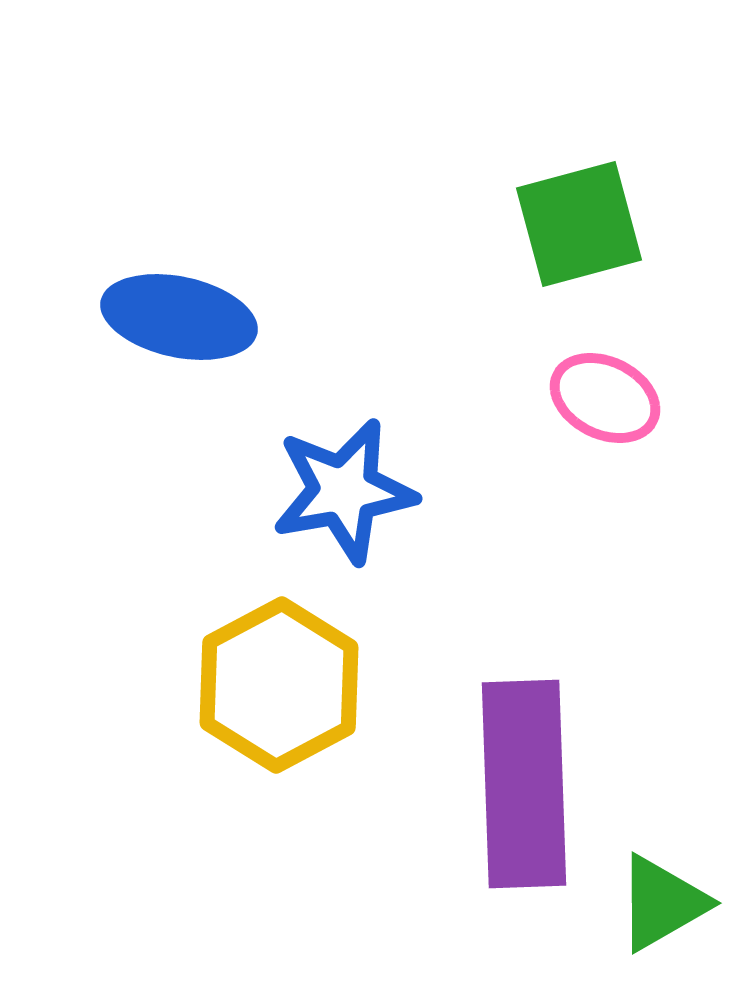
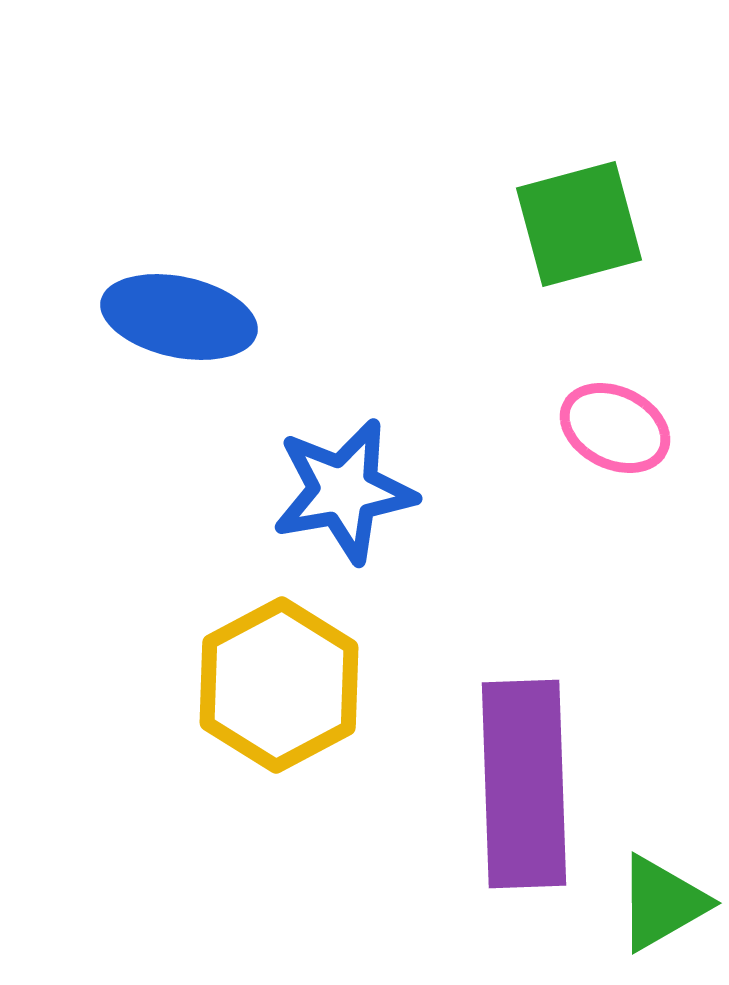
pink ellipse: moved 10 px right, 30 px down
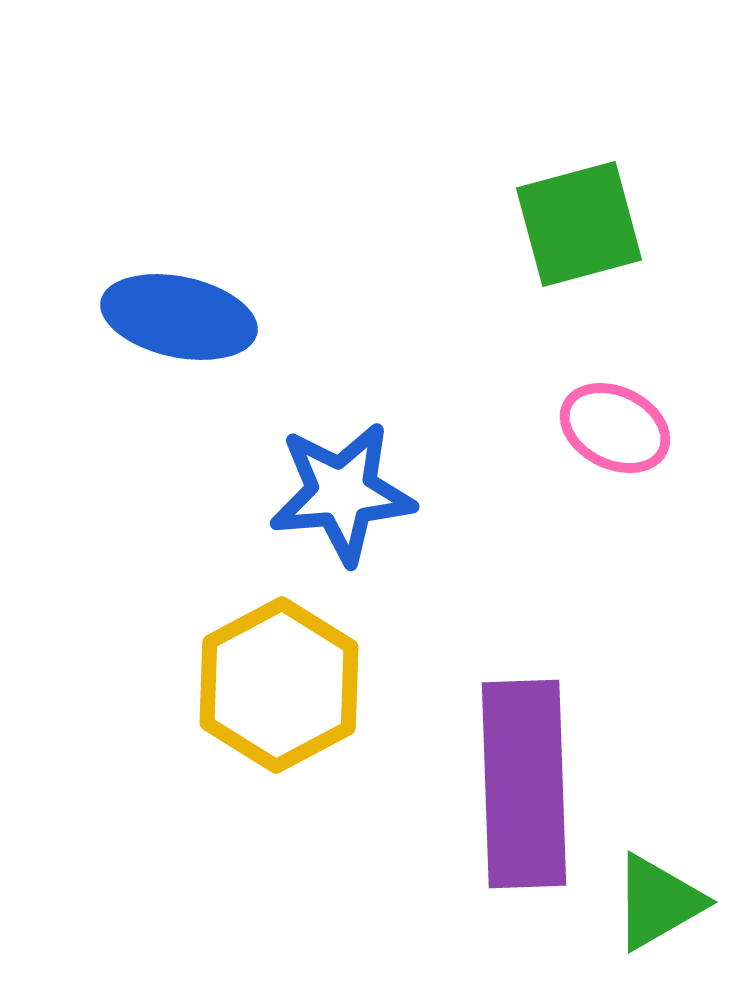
blue star: moved 2 px left, 2 px down; rotated 5 degrees clockwise
green triangle: moved 4 px left, 1 px up
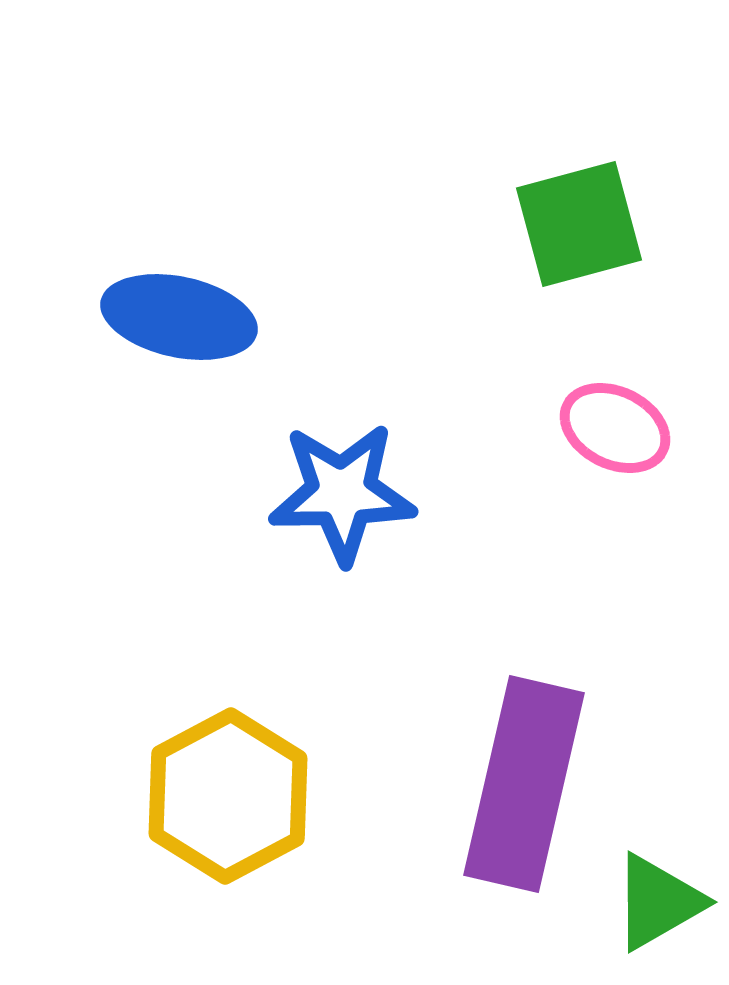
blue star: rotated 4 degrees clockwise
yellow hexagon: moved 51 px left, 111 px down
purple rectangle: rotated 15 degrees clockwise
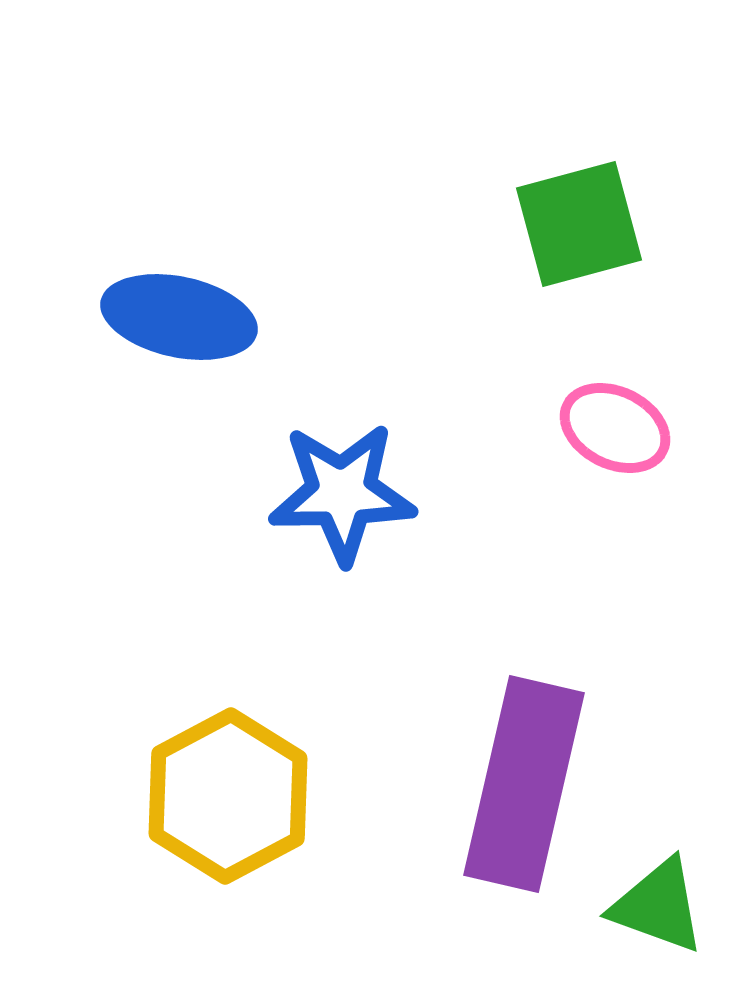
green triangle: moved 4 px down; rotated 50 degrees clockwise
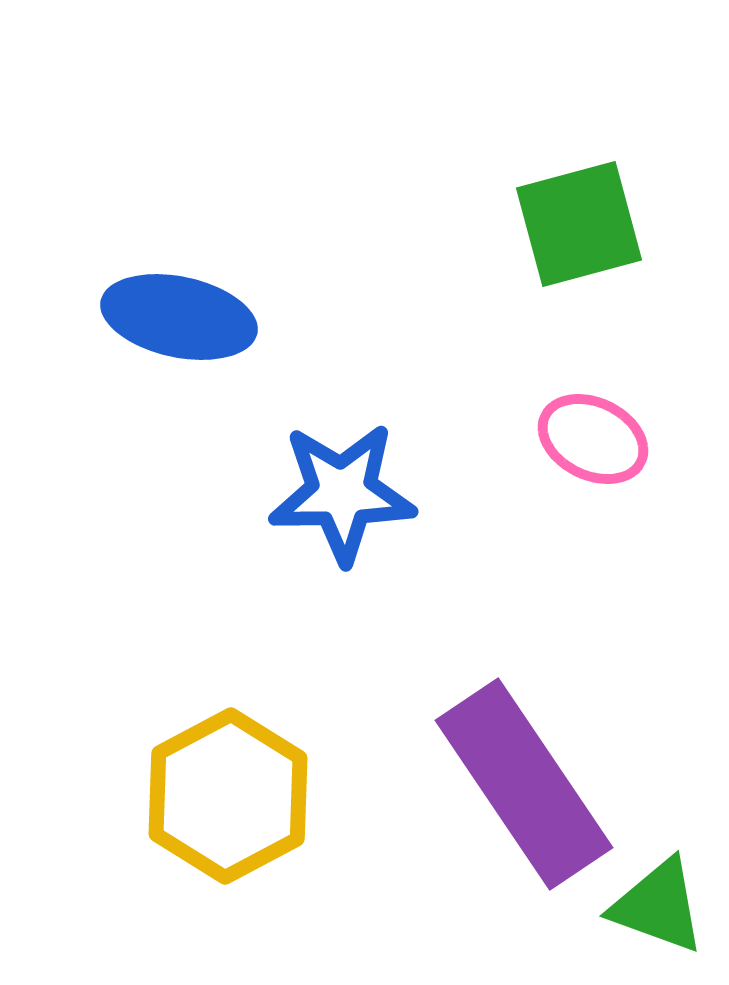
pink ellipse: moved 22 px left, 11 px down
purple rectangle: rotated 47 degrees counterclockwise
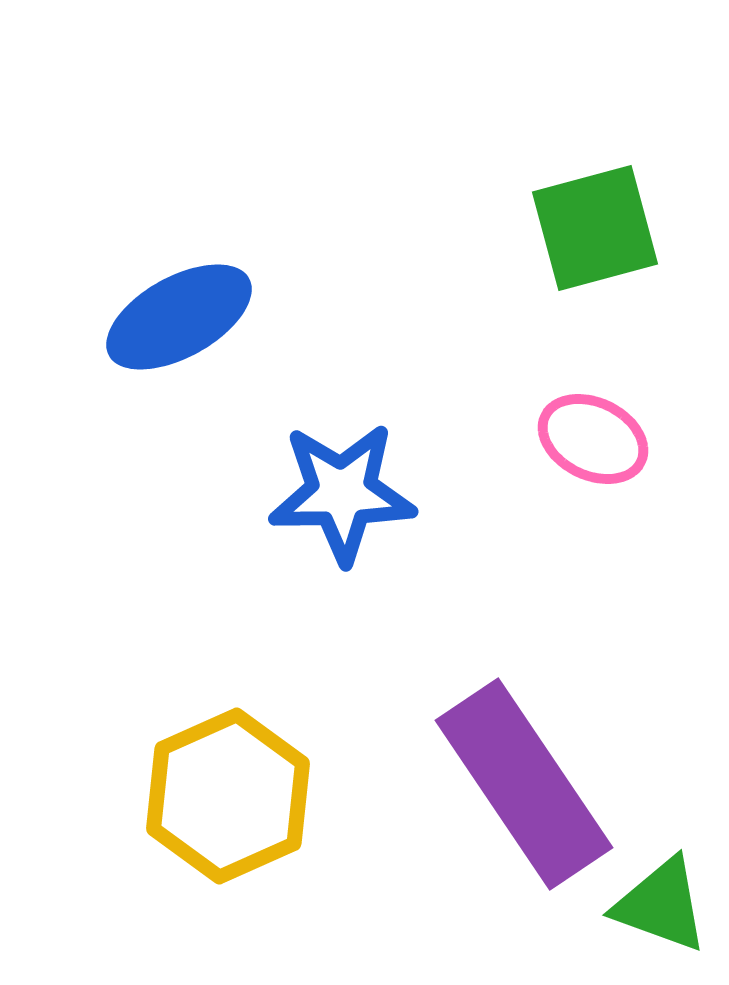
green square: moved 16 px right, 4 px down
blue ellipse: rotated 41 degrees counterclockwise
yellow hexagon: rotated 4 degrees clockwise
green triangle: moved 3 px right, 1 px up
